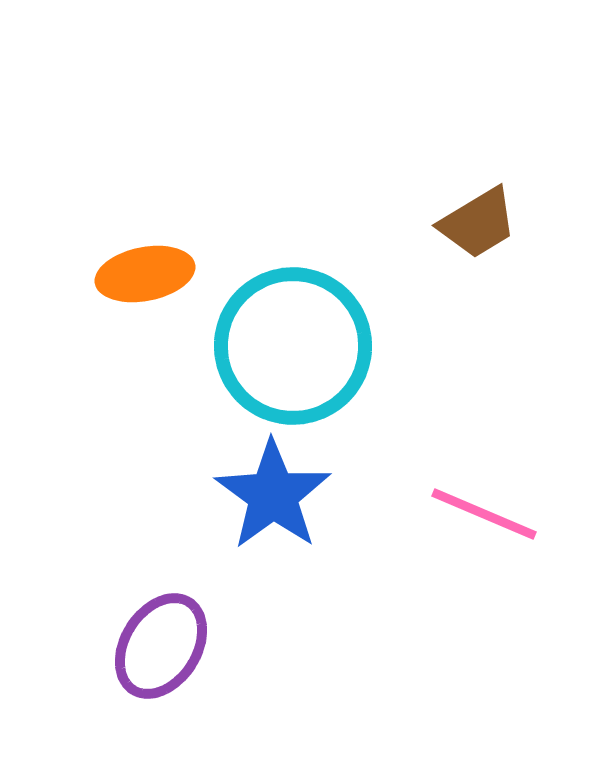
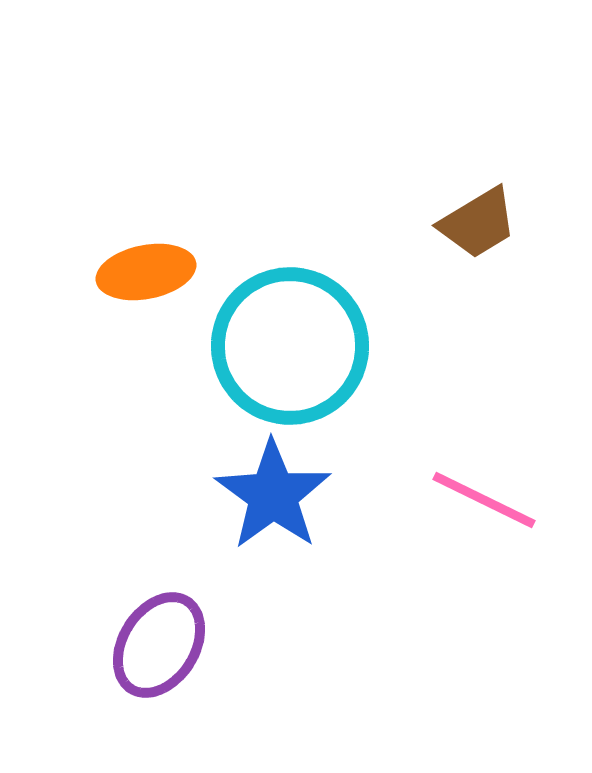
orange ellipse: moved 1 px right, 2 px up
cyan circle: moved 3 px left
pink line: moved 14 px up; rotated 3 degrees clockwise
purple ellipse: moved 2 px left, 1 px up
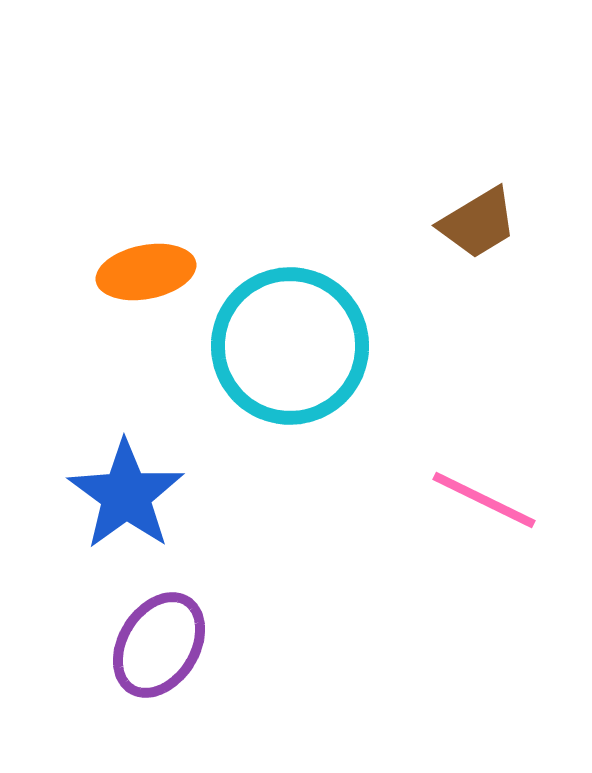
blue star: moved 147 px left
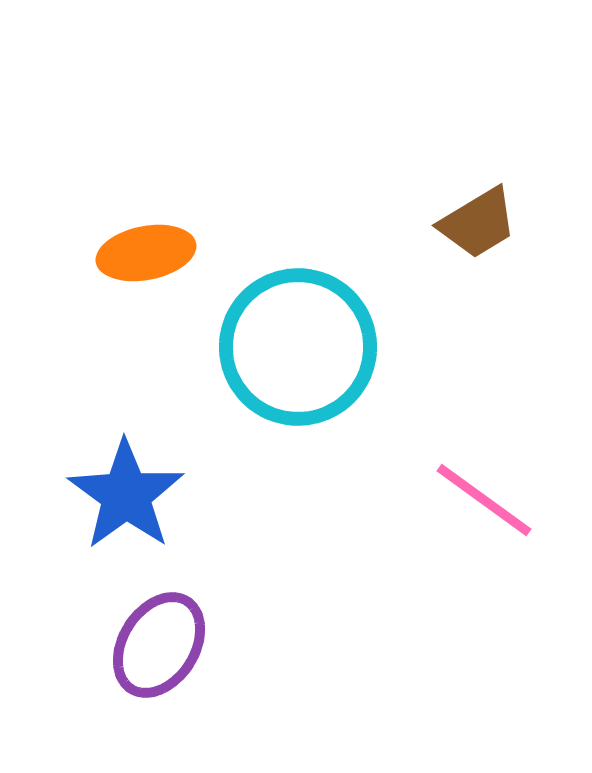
orange ellipse: moved 19 px up
cyan circle: moved 8 px right, 1 px down
pink line: rotated 10 degrees clockwise
